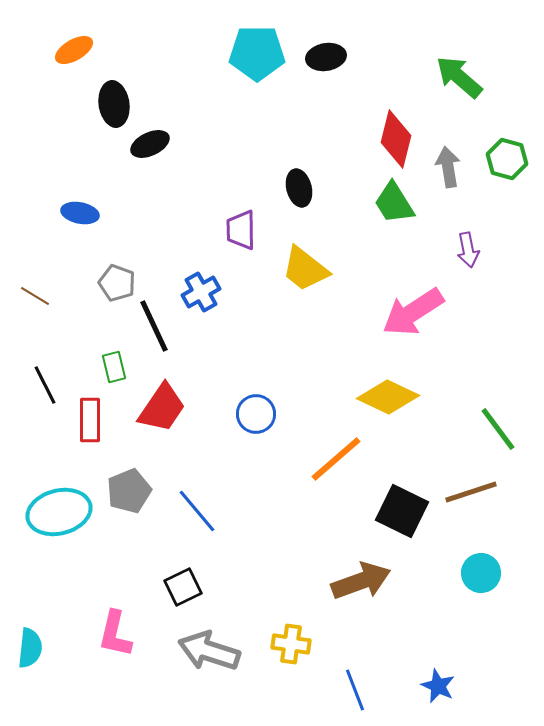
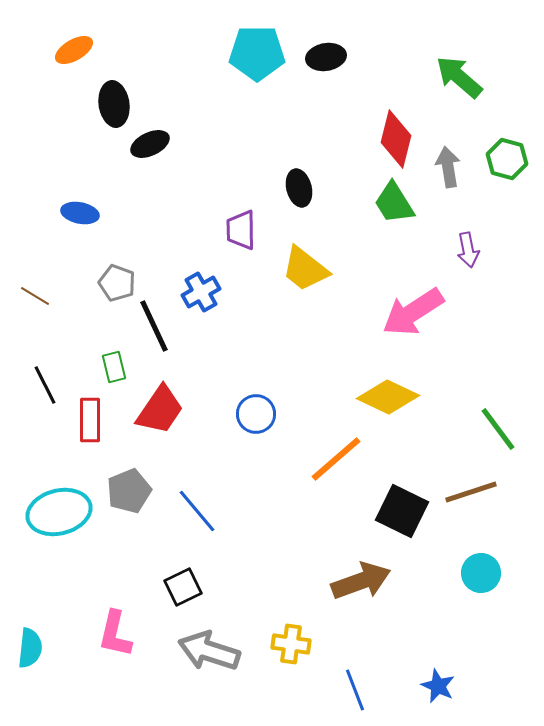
red trapezoid at (162, 408): moved 2 px left, 2 px down
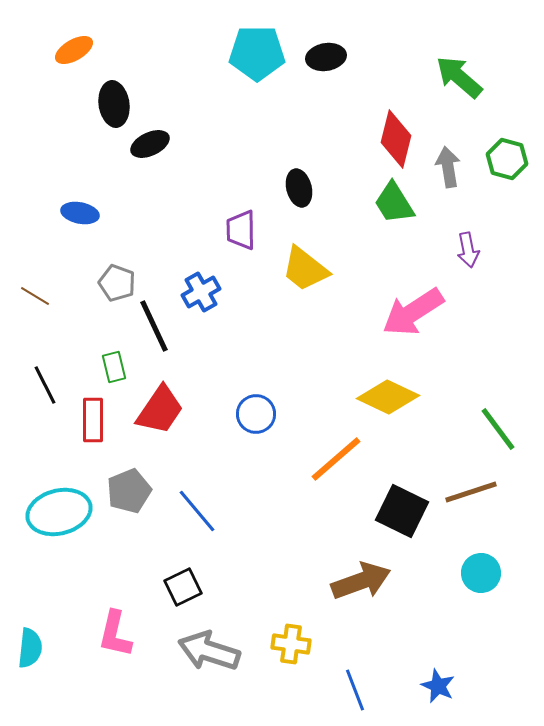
red rectangle at (90, 420): moved 3 px right
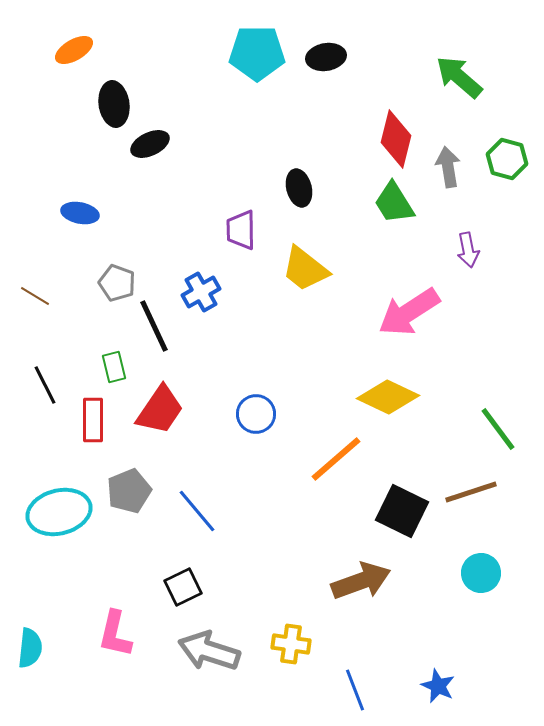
pink arrow at (413, 312): moved 4 px left
